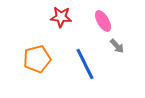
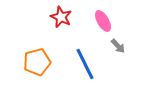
red star: rotated 20 degrees clockwise
gray arrow: moved 1 px right
orange pentagon: moved 3 px down
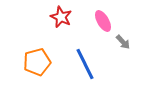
gray arrow: moved 5 px right, 4 px up
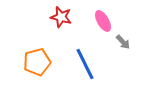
red star: rotated 10 degrees counterclockwise
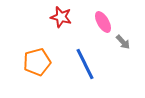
pink ellipse: moved 1 px down
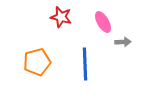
gray arrow: rotated 49 degrees counterclockwise
blue line: rotated 24 degrees clockwise
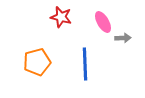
gray arrow: moved 4 px up
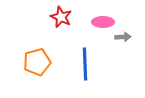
red star: rotated 10 degrees clockwise
pink ellipse: rotated 60 degrees counterclockwise
gray arrow: moved 1 px up
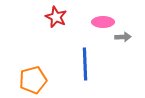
red star: moved 5 px left
orange pentagon: moved 4 px left, 18 px down
